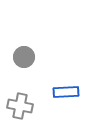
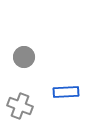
gray cross: rotated 10 degrees clockwise
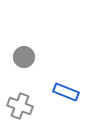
blue rectangle: rotated 25 degrees clockwise
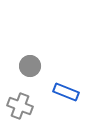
gray circle: moved 6 px right, 9 px down
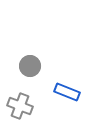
blue rectangle: moved 1 px right
